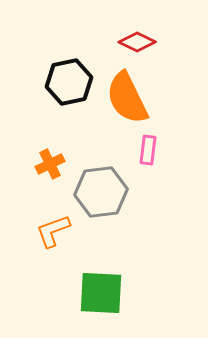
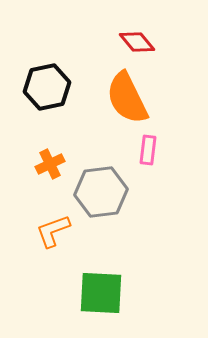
red diamond: rotated 24 degrees clockwise
black hexagon: moved 22 px left, 5 px down
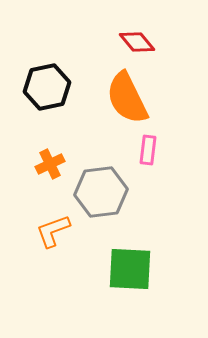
green square: moved 29 px right, 24 px up
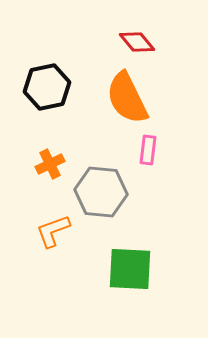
gray hexagon: rotated 12 degrees clockwise
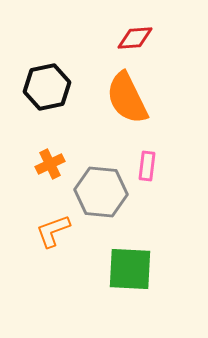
red diamond: moved 2 px left, 4 px up; rotated 54 degrees counterclockwise
pink rectangle: moved 1 px left, 16 px down
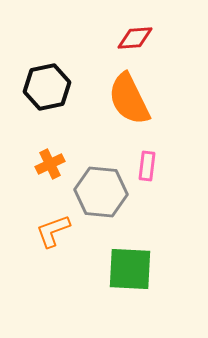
orange semicircle: moved 2 px right, 1 px down
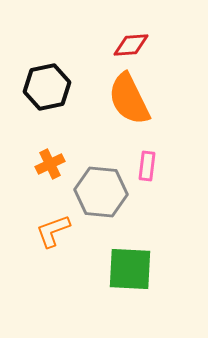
red diamond: moved 4 px left, 7 px down
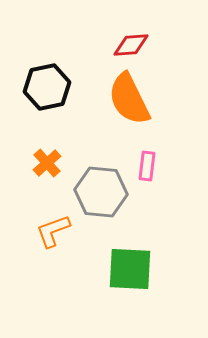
orange cross: moved 3 px left, 1 px up; rotated 16 degrees counterclockwise
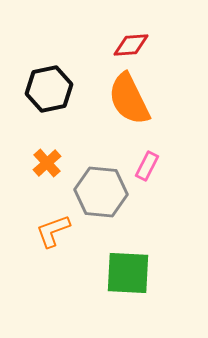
black hexagon: moved 2 px right, 2 px down
pink rectangle: rotated 20 degrees clockwise
green square: moved 2 px left, 4 px down
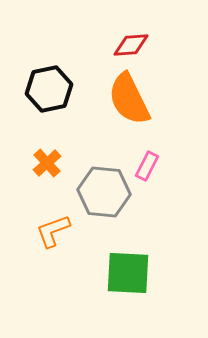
gray hexagon: moved 3 px right
